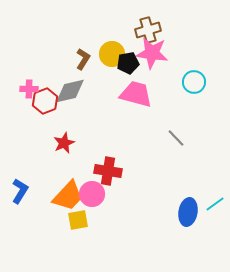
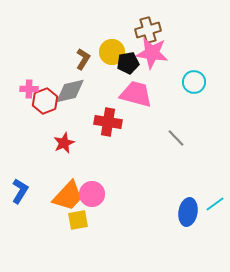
yellow circle: moved 2 px up
red cross: moved 49 px up
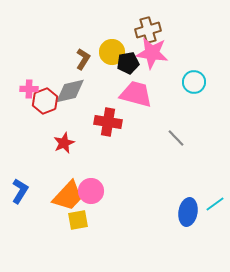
pink circle: moved 1 px left, 3 px up
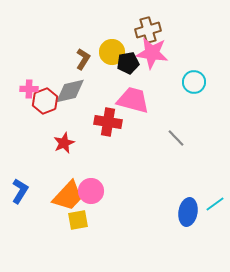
pink trapezoid: moved 3 px left, 6 px down
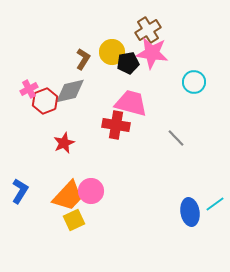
brown cross: rotated 15 degrees counterclockwise
pink cross: rotated 30 degrees counterclockwise
pink trapezoid: moved 2 px left, 3 px down
red cross: moved 8 px right, 3 px down
blue ellipse: moved 2 px right; rotated 20 degrees counterclockwise
yellow square: moved 4 px left; rotated 15 degrees counterclockwise
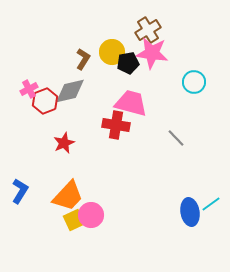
pink circle: moved 24 px down
cyan line: moved 4 px left
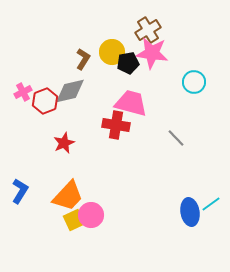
pink cross: moved 6 px left, 3 px down
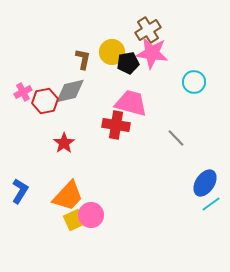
brown L-shape: rotated 20 degrees counterclockwise
red hexagon: rotated 10 degrees clockwise
red star: rotated 10 degrees counterclockwise
blue ellipse: moved 15 px right, 29 px up; rotated 44 degrees clockwise
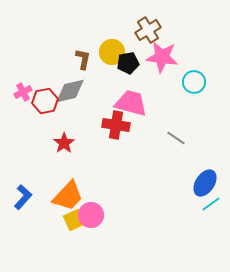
pink star: moved 10 px right, 4 px down
gray line: rotated 12 degrees counterclockwise
blue L-shape: moved 3 px right, 6 px down; rotated 10 degrees clockwise
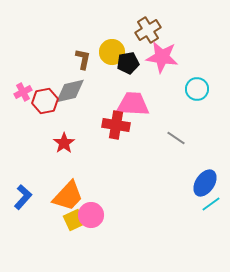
cyan circle: moved 3 px right, 7 px down
pink trapezoid: moved 2 px right, 1 px down; rotated 12 degrees counterclockwise
